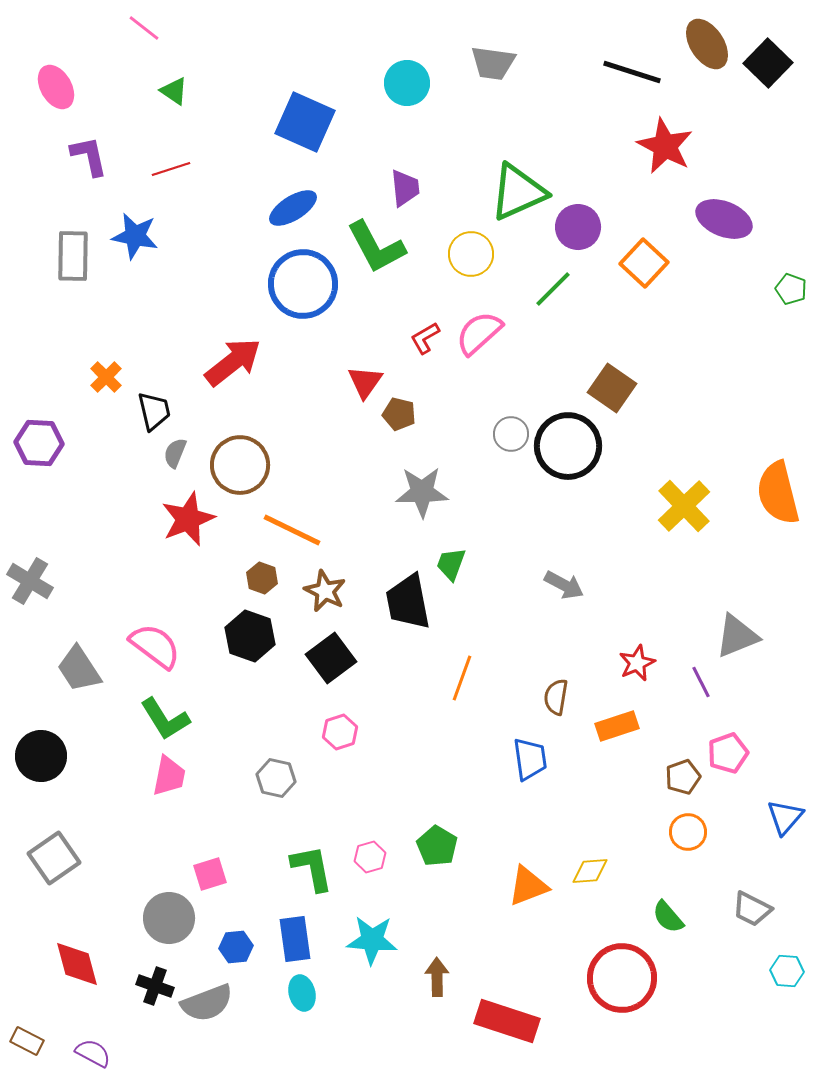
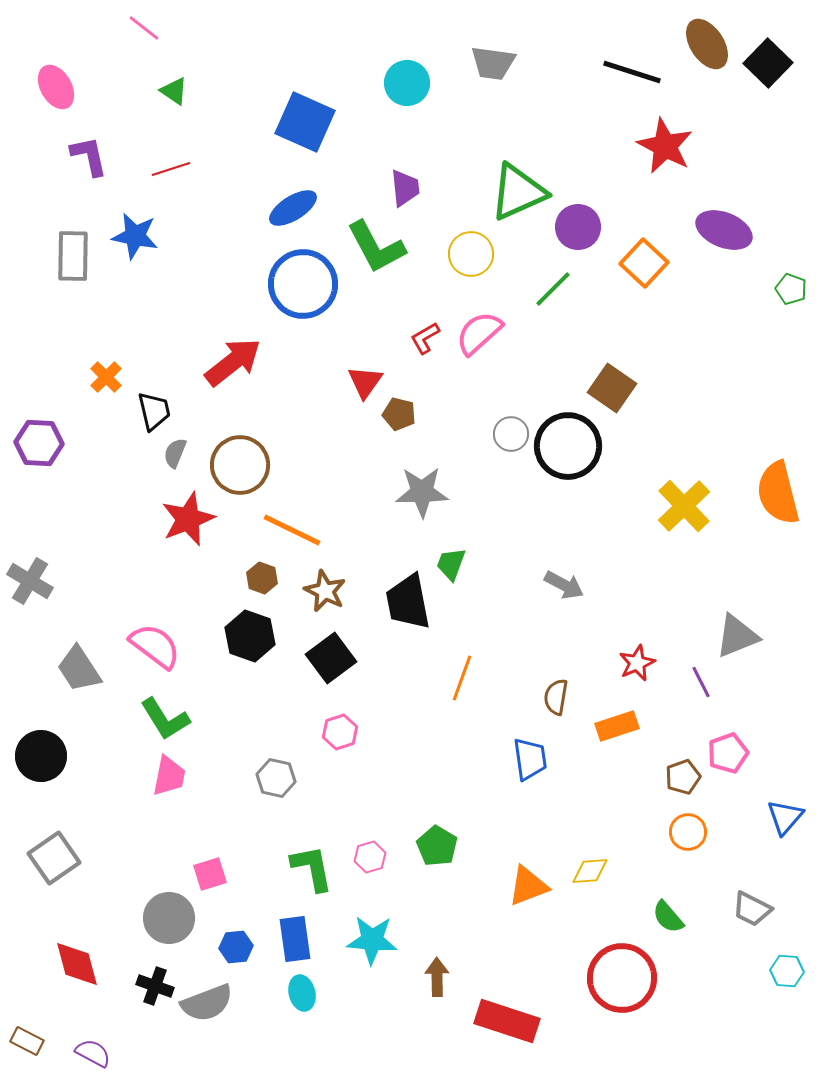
purple ellipse at (724, 219): moved 11 px down
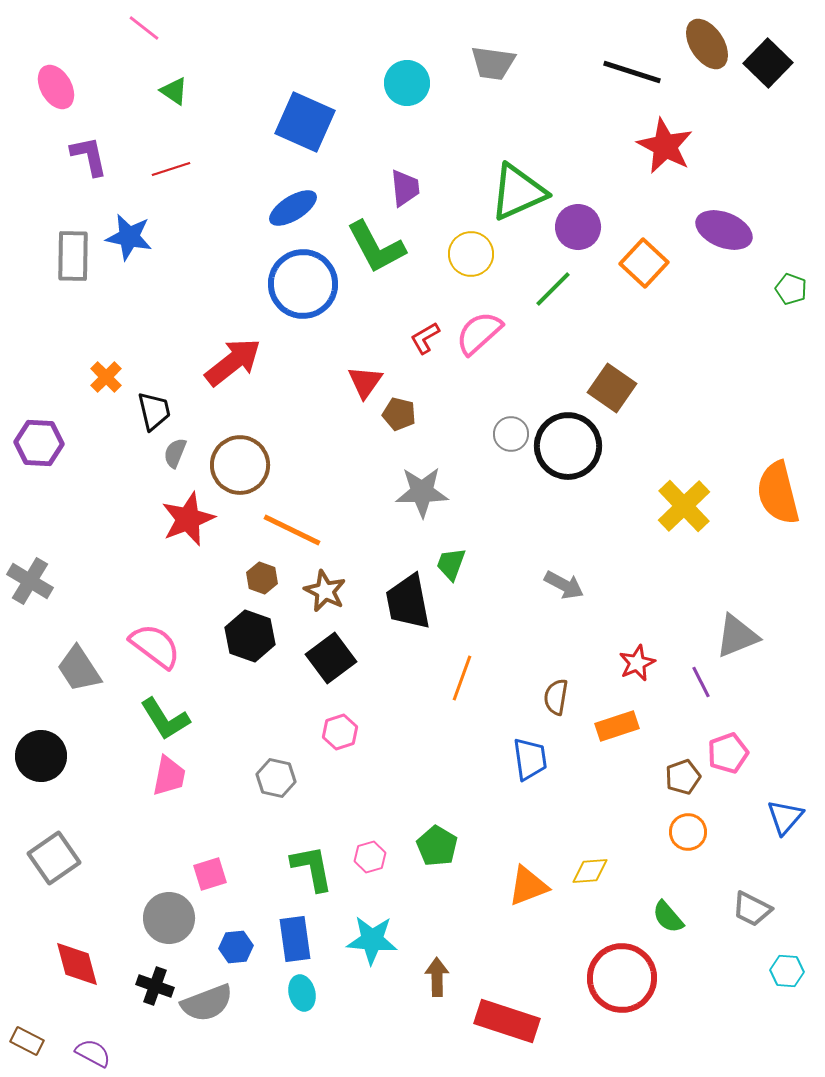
blue star at (135, 236): moved 6 px left, 1 px down
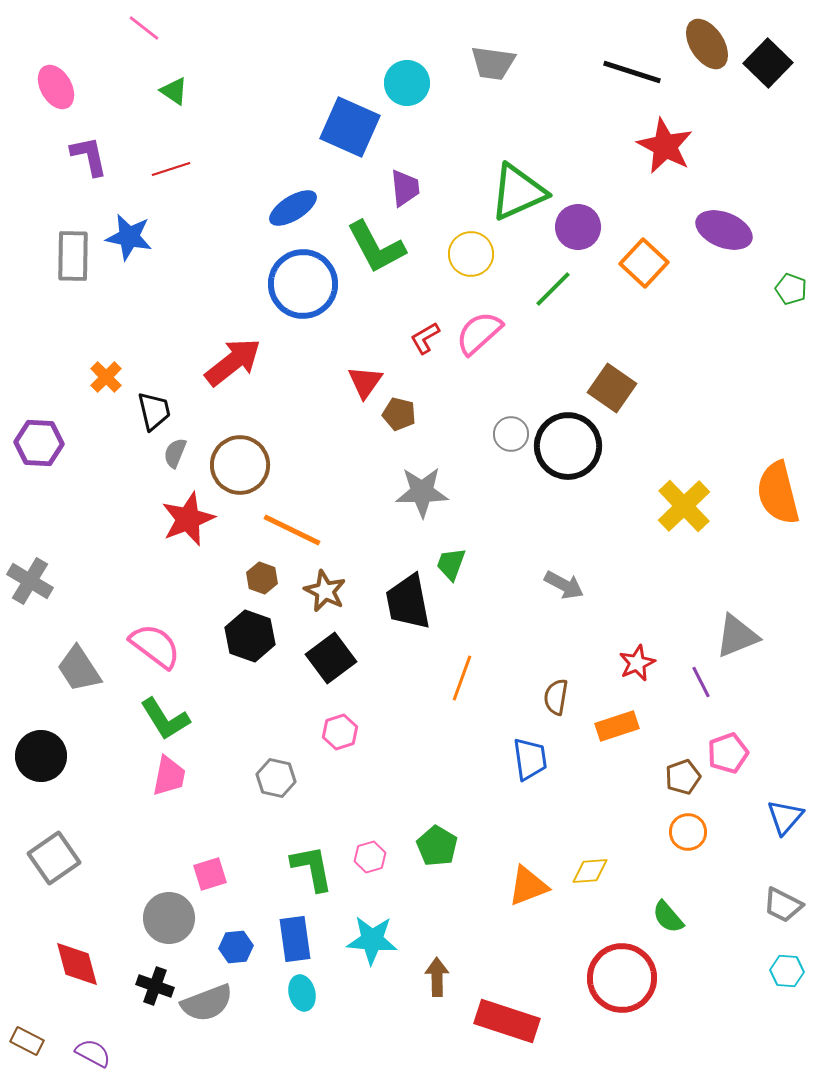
blue square at (305, 122): moved 45 px right, 5 px down
gray trapezoid at (752, 909): moved 31 px right, 4 px up
